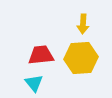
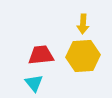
yellow hexagon: moved 2 px right, 2 px up
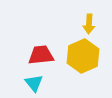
yellow arrow: moved 6 px right
yellow hexagon: rotated 20 degrees counterclockwise
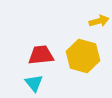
yellow arrow: moved 10 px right, 3 px up; rotated 108 degrees counterclockwise
yellow hexagon: rotated 20 degrees counterclockwise
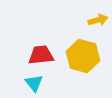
yellow arrow: moved 1 px left, 1 px up
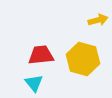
yellow hexagon: moved 3 px down
